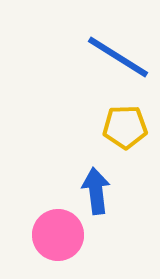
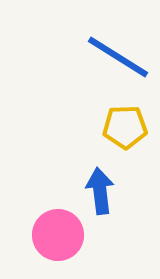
blue arrow: moved 4 px right
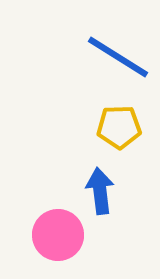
yellow pentagon: moved 6 px left
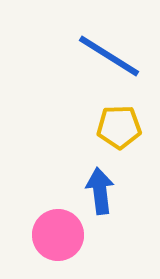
blue line: moved 9 px left, 1 px up
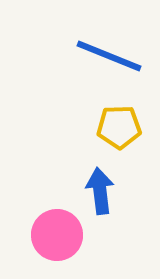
blue line: rotated 10 degrees counterclockwise
pink circle: moved 1 px left
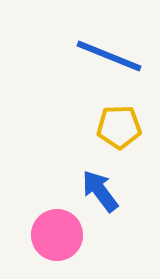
blue arrow: rotated 30 degrees counterclockwise
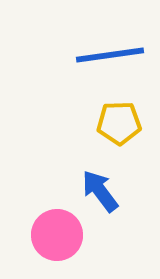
blue line: moved 1 px right, 1 px up; rotated 30 degrees counterclockwise
yellow pentagon: moved 4 px up
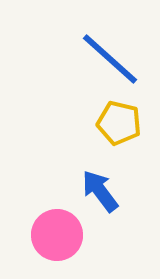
blue line: moved 4 px down; rotated 50 degrees clockwise
yellow pentagon: rotated 15 degrees clockwise
